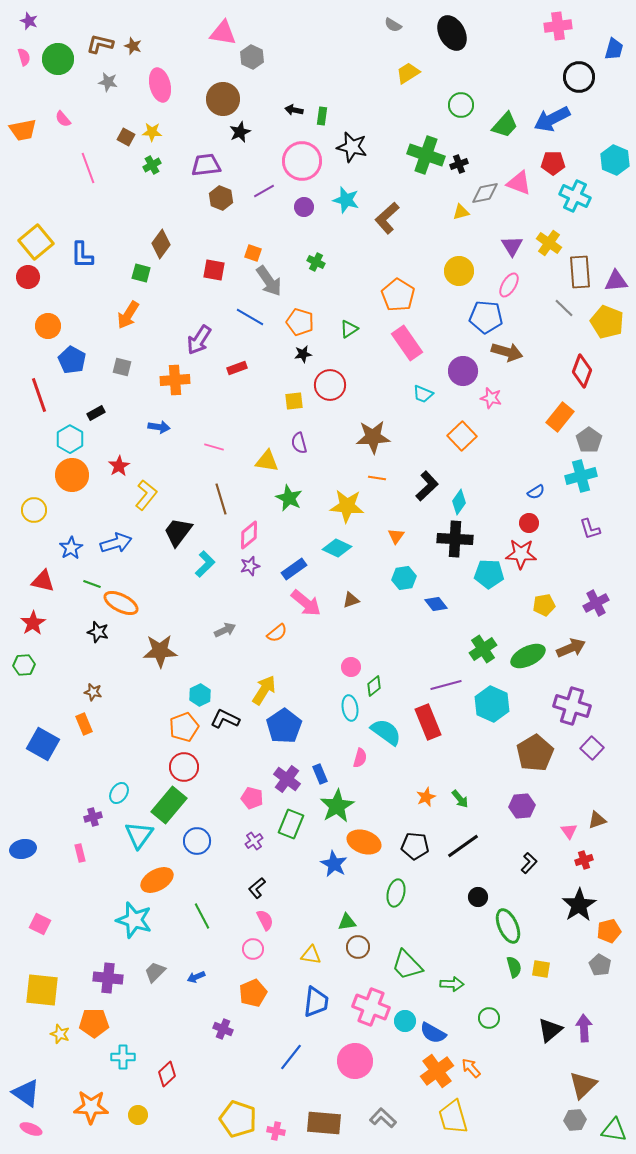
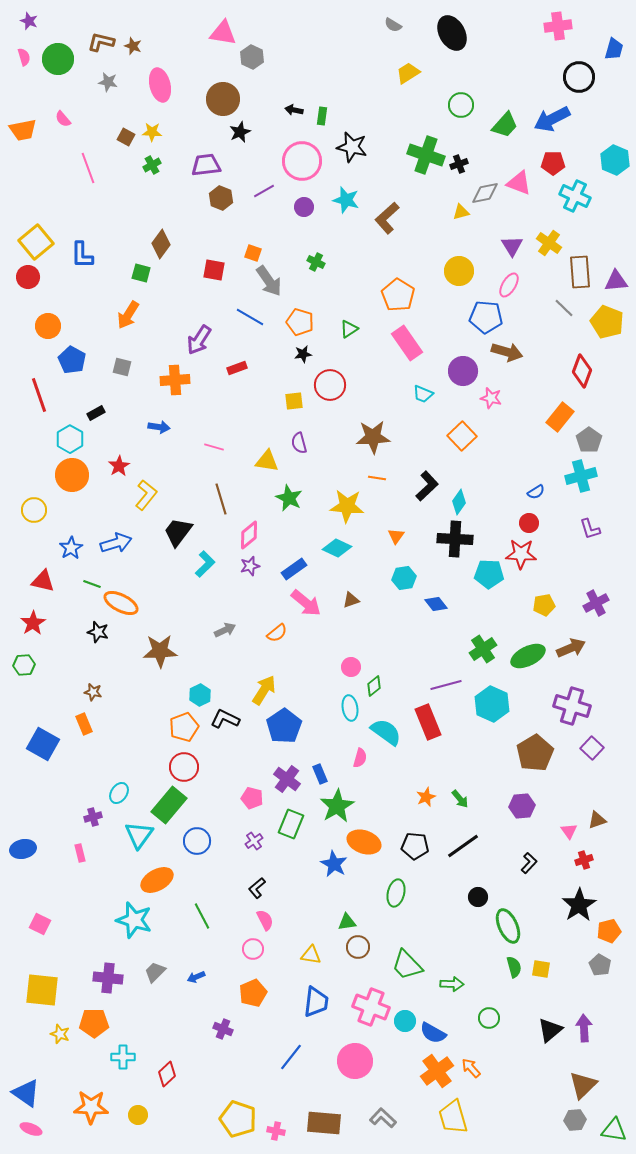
brown L-shape at (100, 44): moved 1 px right, 2 px up
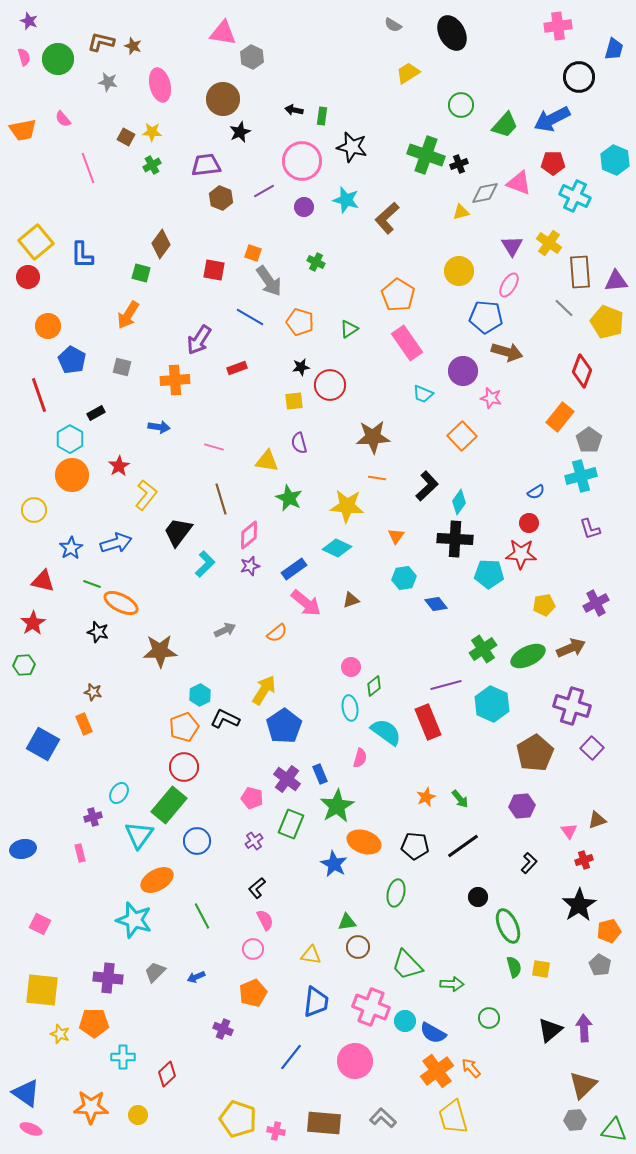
black star at (303, 354): moved 2 px left, 13 px down
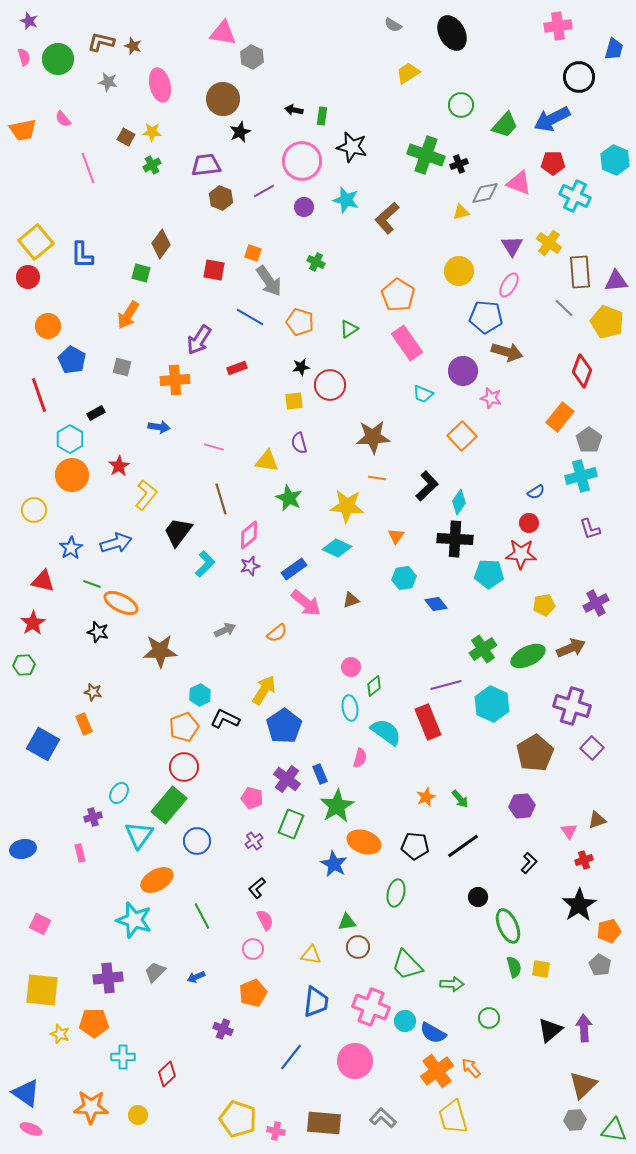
purple cross at (108, 978): rotated 12 degrees counterclockwise
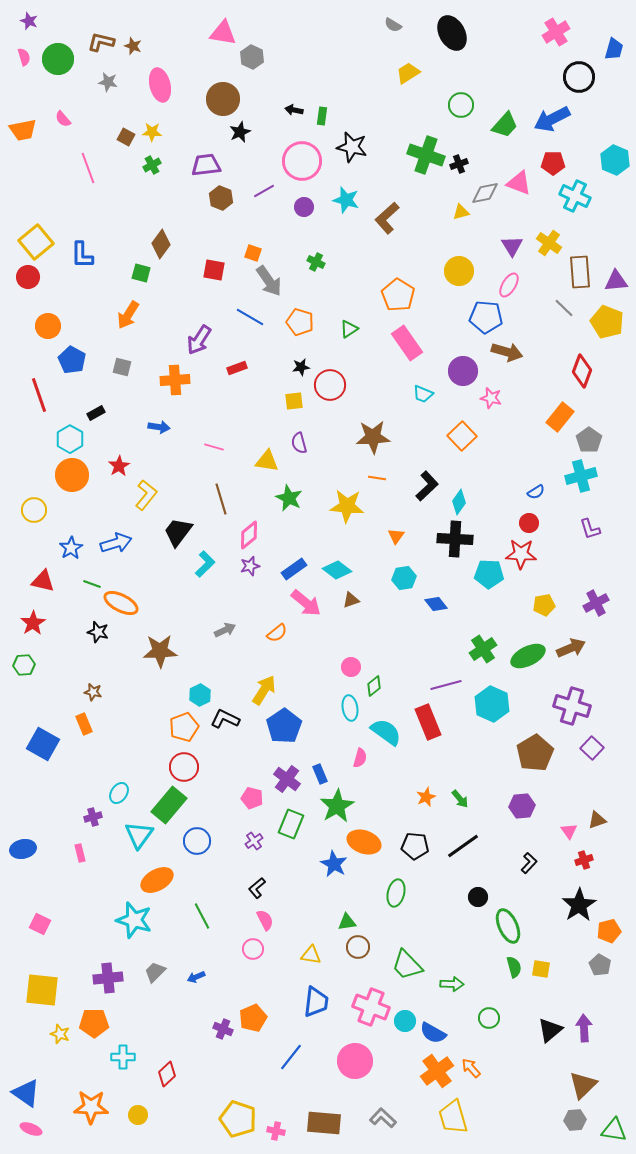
pink cross at (558, 26): moved 2 px left, 6 px down; rotated 24 degrees counterclockwise
cyan diamond at (337, 548): moved 22 px down; rotated 12 degrees clockwise
orange pentagon at (253, 993): moved 25 px down
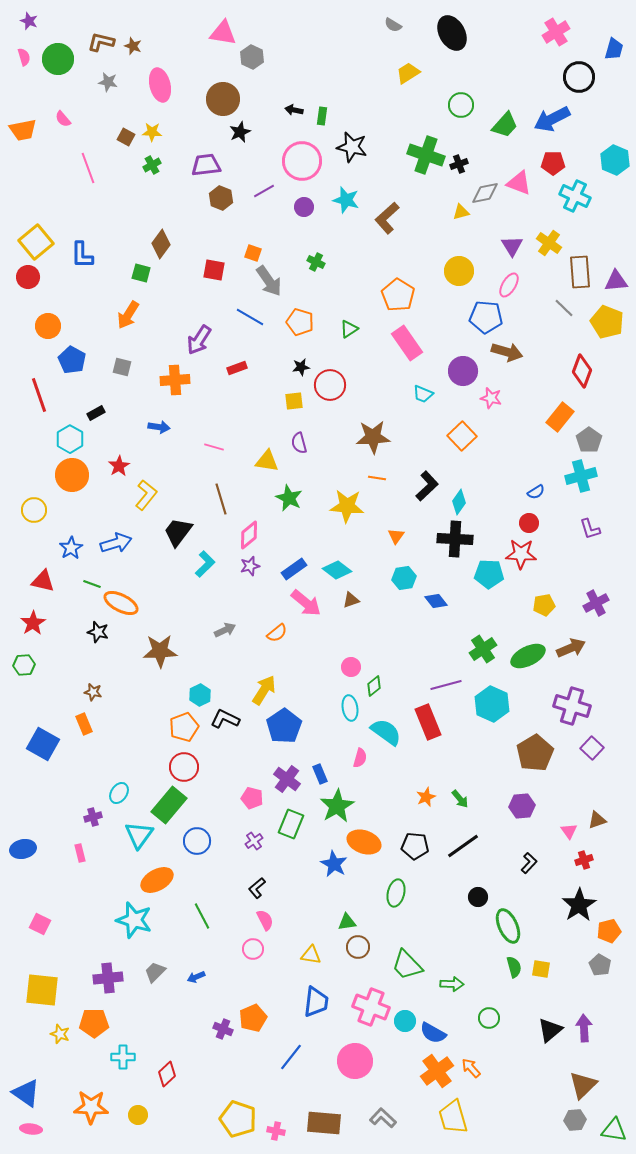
blue diamond at (436, 604): moved 3 px up
pink ellipse at (31, 1129): rotated 15 degrees counterclockwise
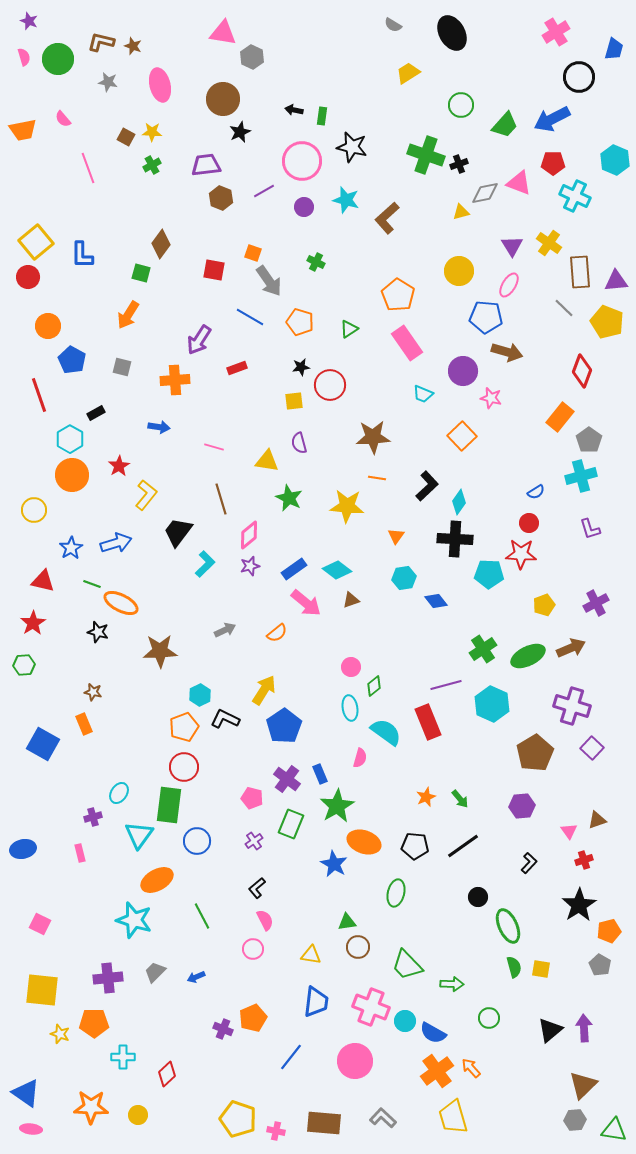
yellow pentagon at (544, 605): rotated 10 degrees counterclockwise
green rectangle at (169, 805): rotated 33 degrees counterclockwise
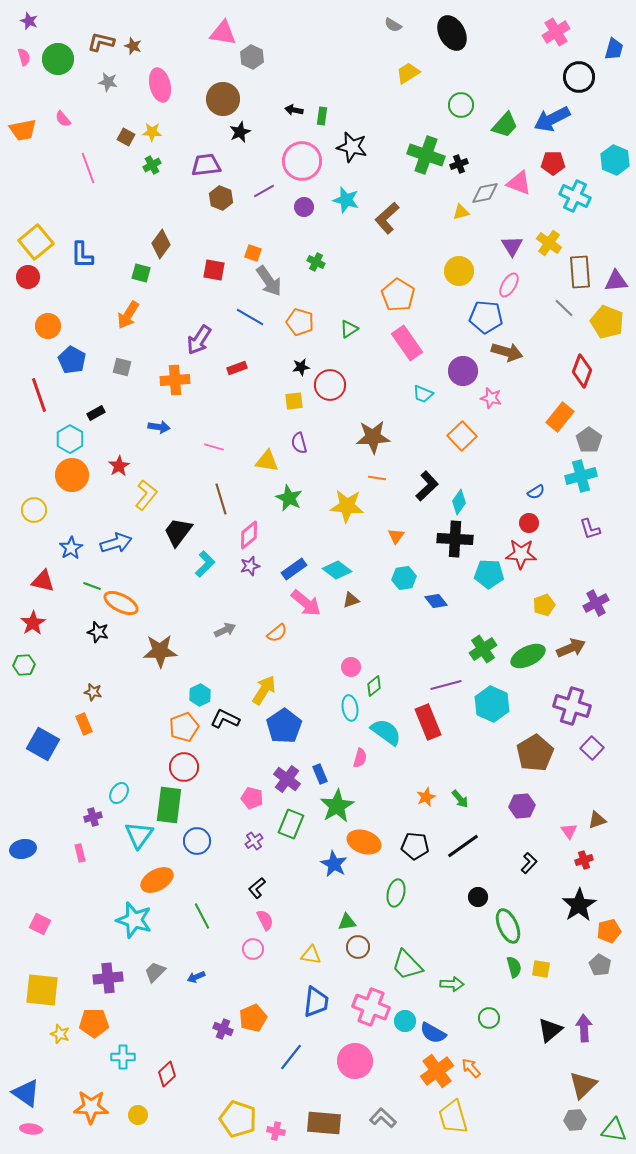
green line at (92, 584): moved 2 px down
